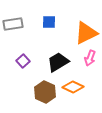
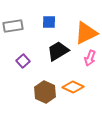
gray rectangle: moved 2 px down
black trapezoid: moved 11 px up
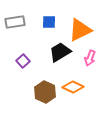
gray rectangle: moved 2 px right, 4 px up
orange triangle: moved 6 px left, 3 px up
black trapezoid: moved 2 px right, 1 px down
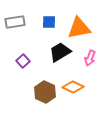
orange triangle: moved 1 px left, 2 px up; rotated 15 degrees clockwise
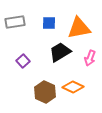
blue square: moved 1 px down
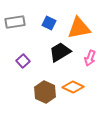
blue square: rotated 24 degrees clockwise
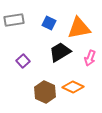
gray rectangle: moved 1 px left, 2 px up
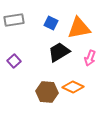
blue square: moved 2 px right
black trapezoid: moved 1 px left
purple square: moved 9 px left
brown hexagon: moved 2 px right; rotated 20 degrees counterclockwise
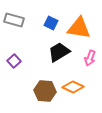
gray rectangle: rotated 24 degrees clockwise
orange triangle: rotated 20 degrees clockwise
brown hexagon: moved 2 px left, 1 px up
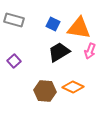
blue square: moved 2 px right, 1 px down
pink arrow: moved 7 px up
